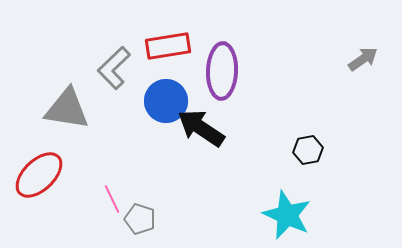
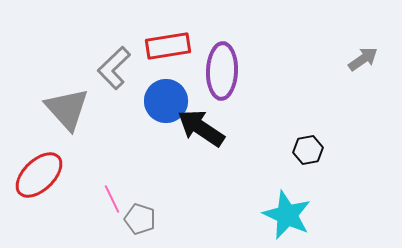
gray triangle: rotated 39 degrees clockwise
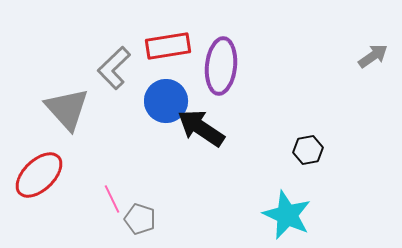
gray arrow: moved 10 px right, 3 px up
purple ellipse: moved 1 px left, 5 px up; rotated 4 degrees clockwise
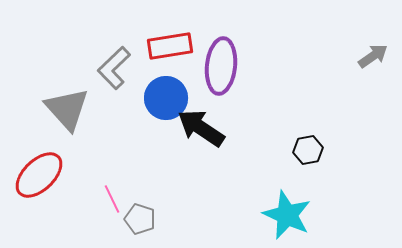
red rectangle: moved 2 px right
blue circle: moved 3 px up
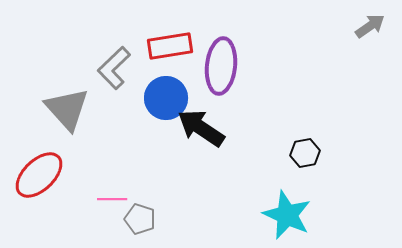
gray arrow: moved 3 px left, 30 px up
black hexagon: moved 3 px left, 3 px down
pink line: rotated 64 degrees counterclockwise
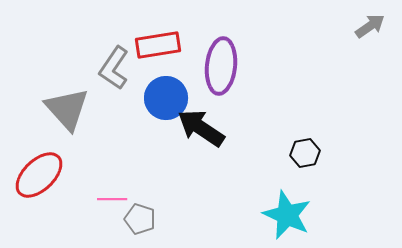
red rectangle: moved 12 px left, 1 px up
gray L-shape: rotated 12 degrees counterclockwise
